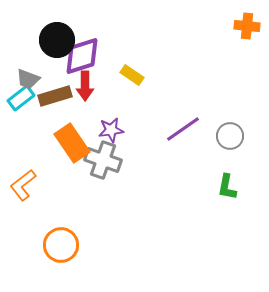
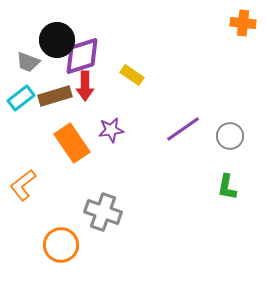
orange cross: moved 4 px left, 3 px up
gray trapezoid: moved 17 px up
gray cross: moved 52 px down
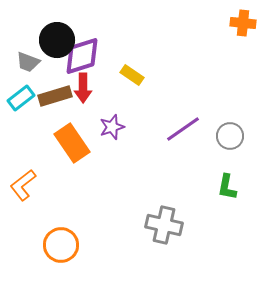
red arrow: moved 2 px left, 2 px down
purple star: moved 1 px right, 3 px up; rotated 10 degrees counterclockwise
gray cross: moved 61 px right, 13 px down; rotated 6 degrees counterclockwise
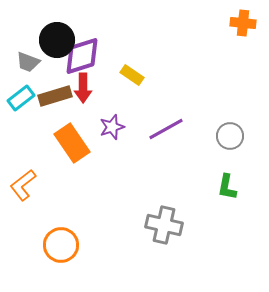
purple line: moved 17 px left; rotated 6 degrees clockwise
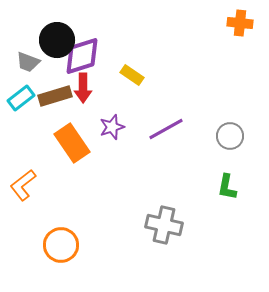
orange cross: moved 3 px left
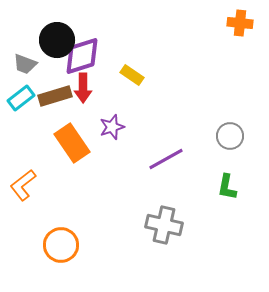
gray trapezoid: moved 3 px left, 2 px down
purple line: moved 30 px down
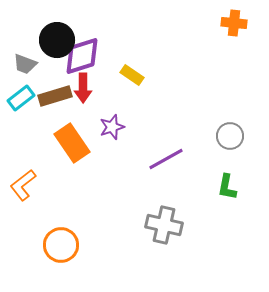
orange cross: moved 6 px left
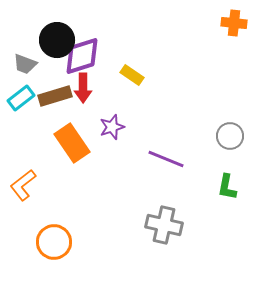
purple line: rotated 51 degrees clockwise
orange circle: moved 7 px left, 3 px up
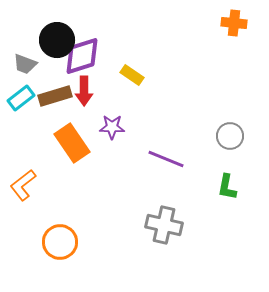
red arrow: moved 1 px right, 3 px down
purple star: rotated 20 degrees clockwise
orange circle: moved 6 px right
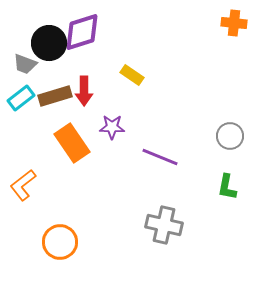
black circle: moved 8 px left, 3 px down
purple diamond: moved 24 px up
purple line: moved 6 px left, 2 px up
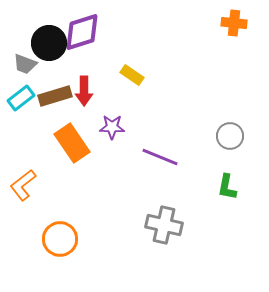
orange circle: moved 3 px up
